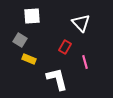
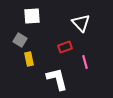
red rectangle: rotated 40 degrees clockwise
yellow rectangle: rotated 56 degrees clockwise
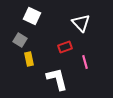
white square: rotated 30 degrees clockwise
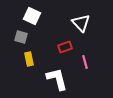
gray square: moved 1 px right, 3 px up; rotated 16 degrees counterclockwise
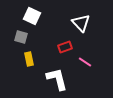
pink line: rotated 40 degrees counterclockwise
